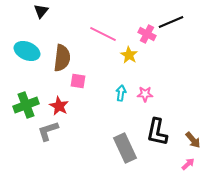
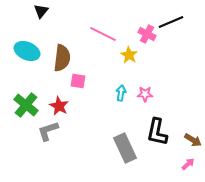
green cross: rotated 30 degrees counterclockwise
brown arrow: rotated 18 degrees counterclockwise
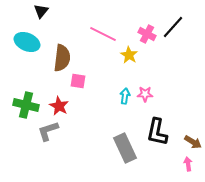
black line: moved 2 px right, 5 px down; rotated 25 degrees counterclockwise
cyan ellipse: moved 9 px up
cyan arrow: moved 4 px right, 3 px down
green cross: rotated 25 degrees counterclockwise
brown arrow: moved 2 px down
pink arrow: rotated 56 degrees counterclockwise
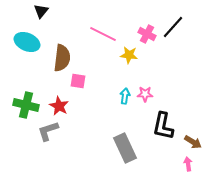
yellow star: rotated 24 degrees counterclockwise
black L-shape: moved 6 px right, 6 px up
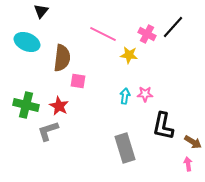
gray rectangle: rotated 8 degrees clockwise
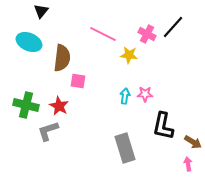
cyan ellipse: moved 2 px right
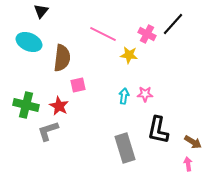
black line: moved 3 px up
pink square: moved 4 px down; rotated 21 degrees counterclockwise
cyan arrow: moved 1 px left
black L-shape: moved 5 px left, 4 px down
